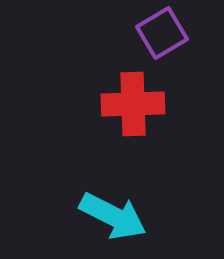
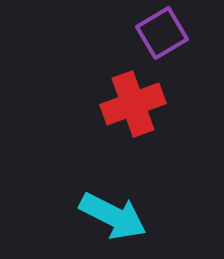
red cross: rotated 18 degrees counterclockwise
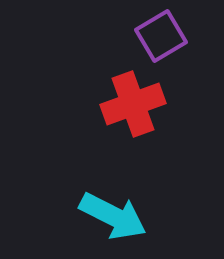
purple square: moved 1 px left, 3 px down
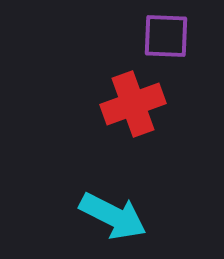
purple square: moved 5 px right; rotated 33 degrees clockwise
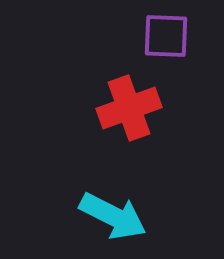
red cross: moved 4 px left, 4 px down
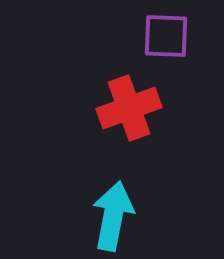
cyan arrow: rotated 106 degrees counterclockwise
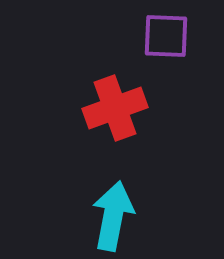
red cross: moved 14 px left
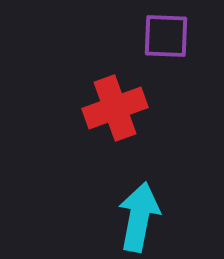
cyan arrow: moved 26 px right, 1 px down
